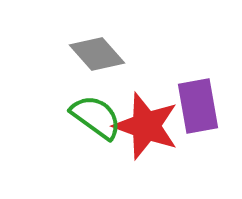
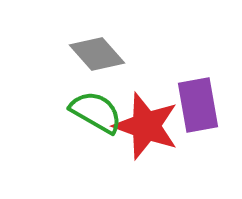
purple rectangle: moved 1 px up
green semicircle: moved 5 px up; rotated 6 degrees counterclockwise
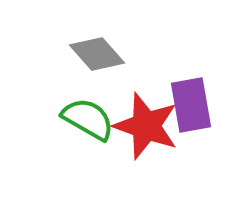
purple rectangle: moved 7 px left
green semicircle: moved 8 px left, 7 px down
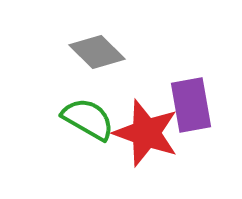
gray diamond: moved 2 px up; rotated 4 degrees counterclockwise
red star: moved 7 px down
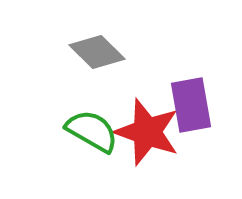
green semicircle: moved 4 px right, 12 px down
red star: moved 1 px right, 1 px up
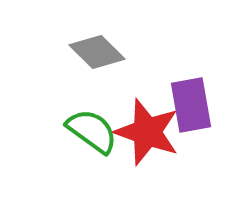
green semicircle: rotated 6 degrees clockwise
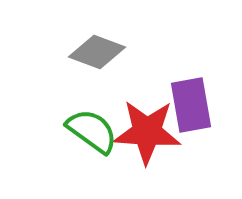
gray diamond: rotated 24 degrees counterclockwise
red star: rotated 16 degrees counterclockwise
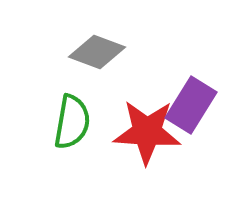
purple rectangle: rotated 42 degrees clockwise
green semicircle: moved 20 px left, 9 px up; rotated 64 degrees clockwise
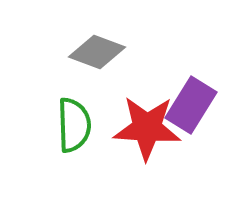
green semicircle: moved 2 px right, 3 px down; rotated 12 degrees counterclockwise
red star: moved 4 px up
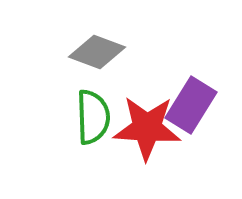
green semicircle: moved 19 px right, 8 px up
